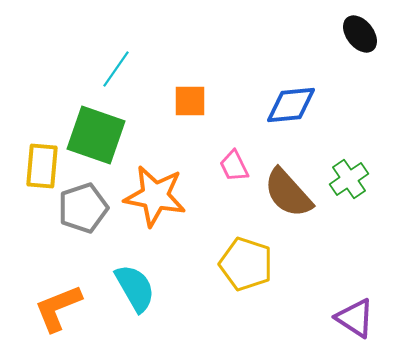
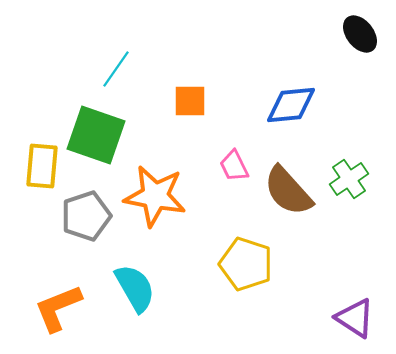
brown semicircle: moved 2 px up
gray pentagon: moved 3 px right, 8 px down
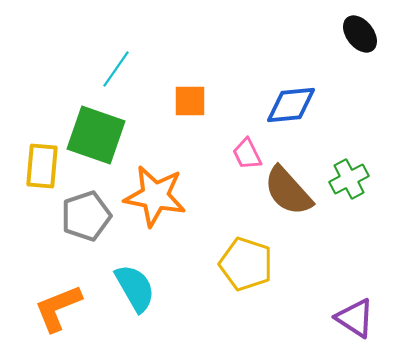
pink trapezoid: moved 13 px right, 12 px up
green cross: rotated 6 degrees clockwise
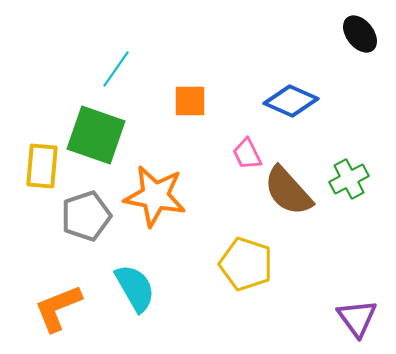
blue diamond: moved 4 px up; rotated 30 degrees clockwise
purple triangle: moved 2 px right; rotated 21 degrees clockwise
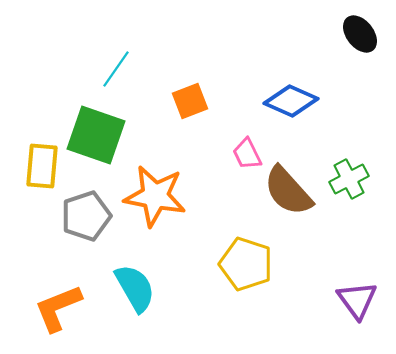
orange square: rotated 21 degrees counterclockwise
purple triangle: moved 18 px up
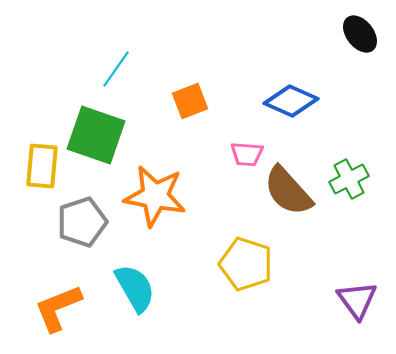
pink trapezoid: rotated 60 degrees counterclockwise
gray pentagon: moved 4 px left, 6 px down
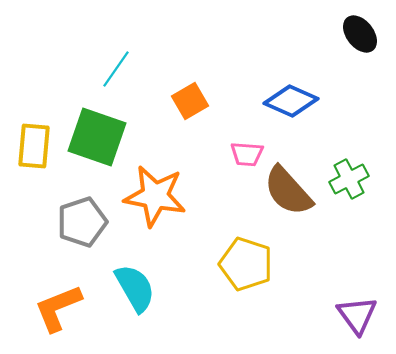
orange square: rotated 9 degrees counterclockwise
green square: moved 1 px right, 2 px down
yellow rectangle: moved 8 px left, 20 px up
purple triangle: moved 15 px down
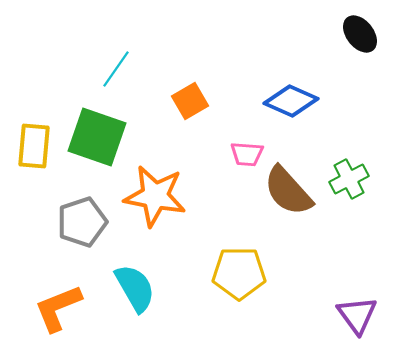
yellow pentagon: moved 7 px left, 9 px down; rotated 18 degrees counterclockwise
